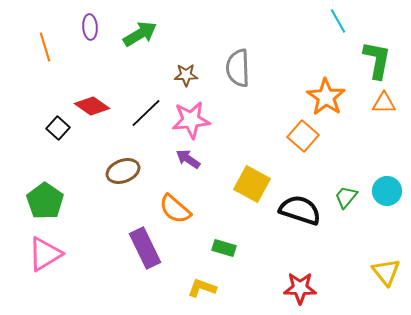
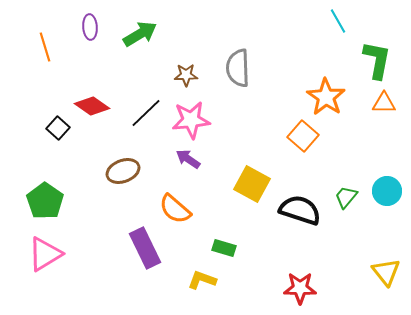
yellow L-shape: moved 8 px up
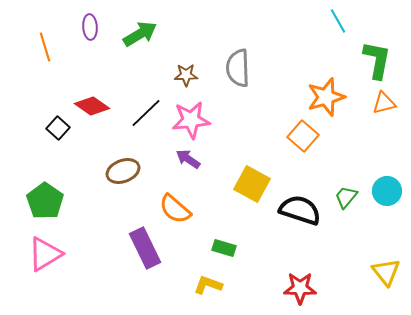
orange star: rotated 21 degrees clockwise
orange triangle: rotated 15 degrees counterclockwise
yellow L-shape: moved 6 px right, 5 px down
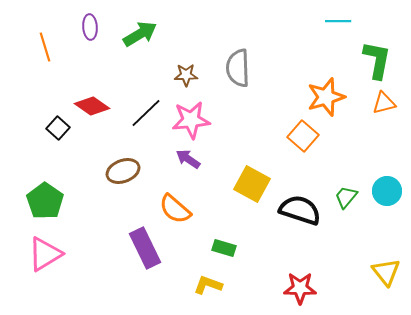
cyan line: rotated 60 degrees counterclockwise
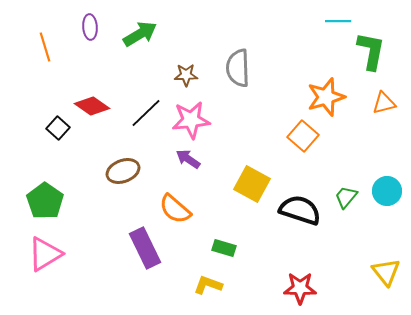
green L-shape: moved 6 px left, 9 px up
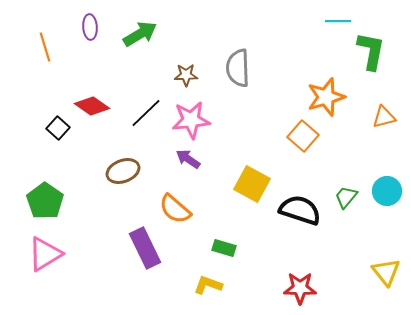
orange triangle: moved 14 px down
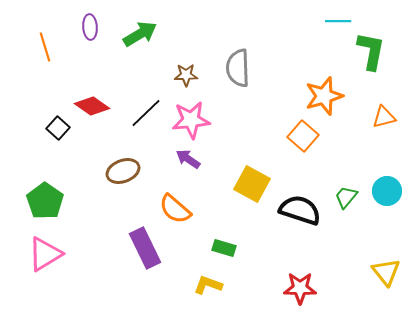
orange star: moved 2 px left, 1 px up
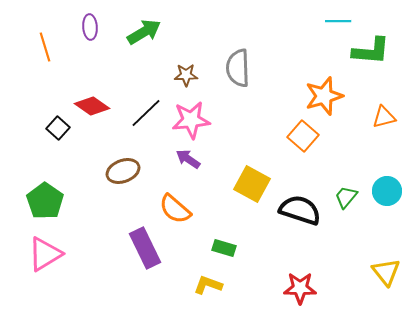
green arrow: moved 4 px right, 2 px up
green L-shape: rotated 84 degrees clockwise
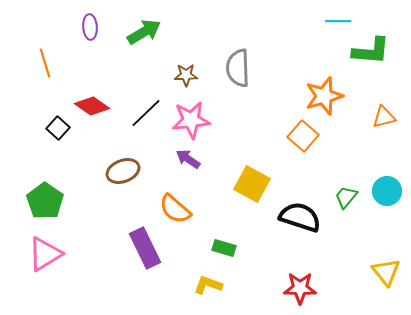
orange line: moved 16 px down
black semicircle: moved 7 px down
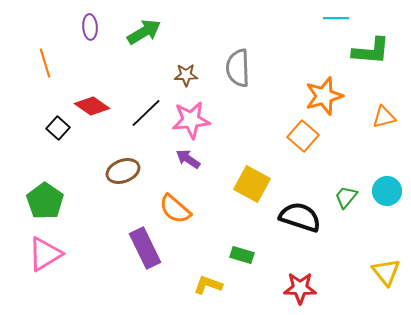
cyan line: moved 2 px left, 3 px up
green rectangle: moved 18 px right, 7 px down
